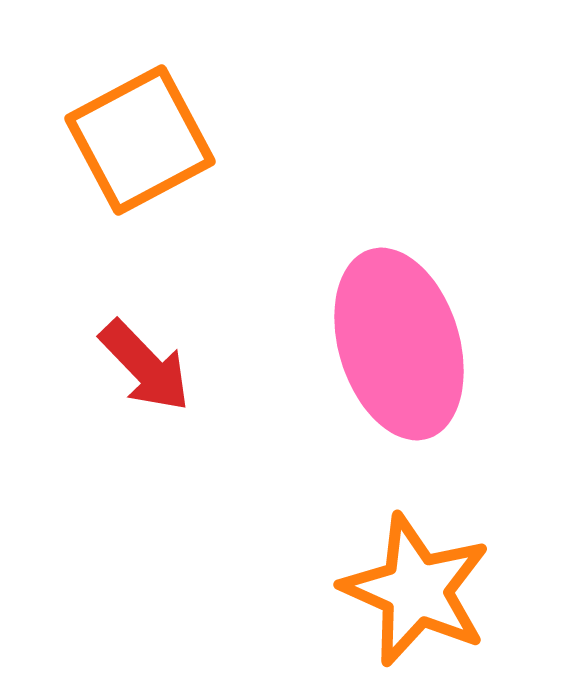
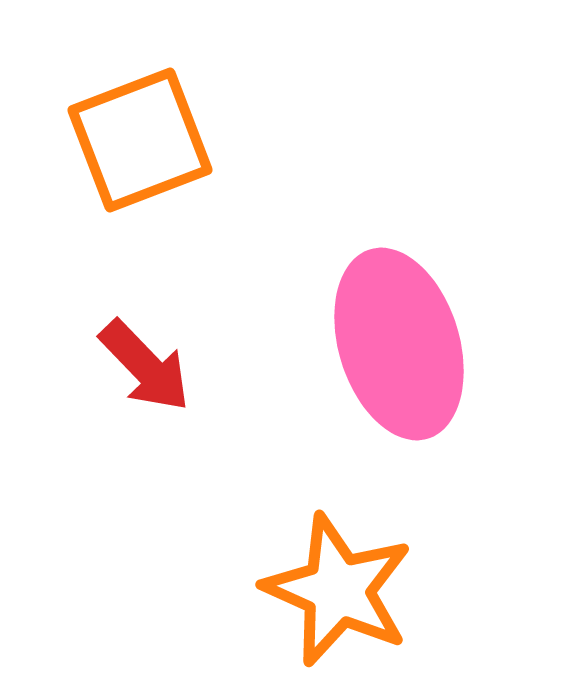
orange square: rotated 7 degrees clockwise
orange star: moved 78 px left
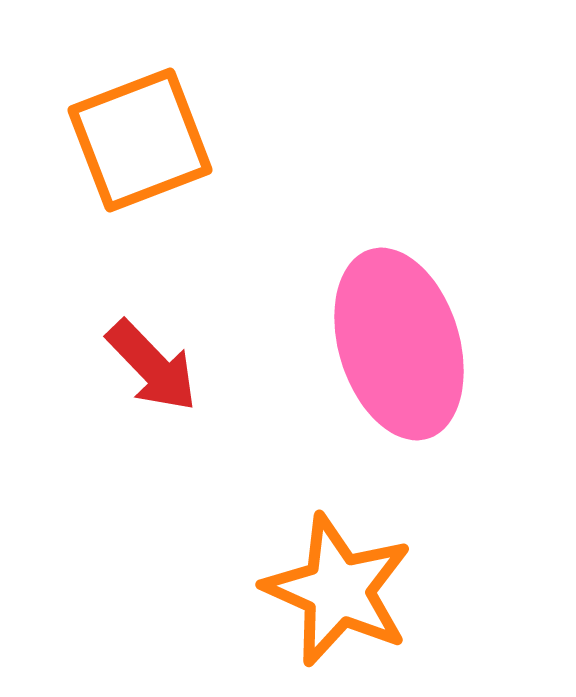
red arrow: moved 7 px right
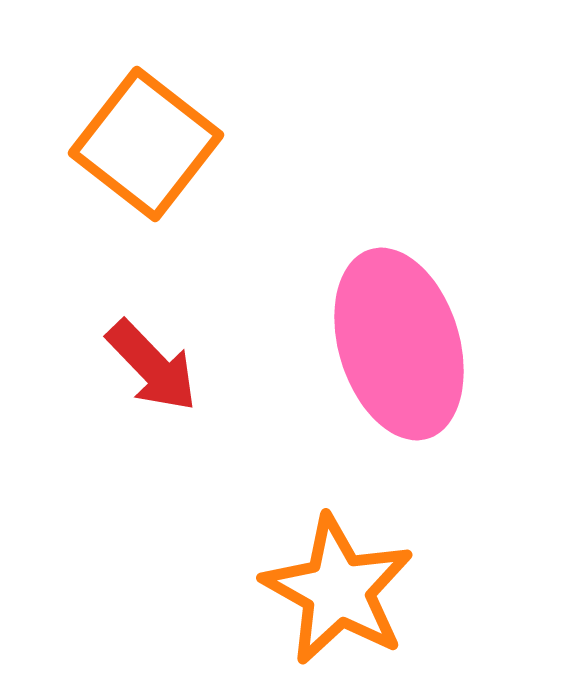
orange square: moved 6 px right, 4 px down; rotated 31 degrees counterclockwise
orange star: rotated 5 degrees clockwise
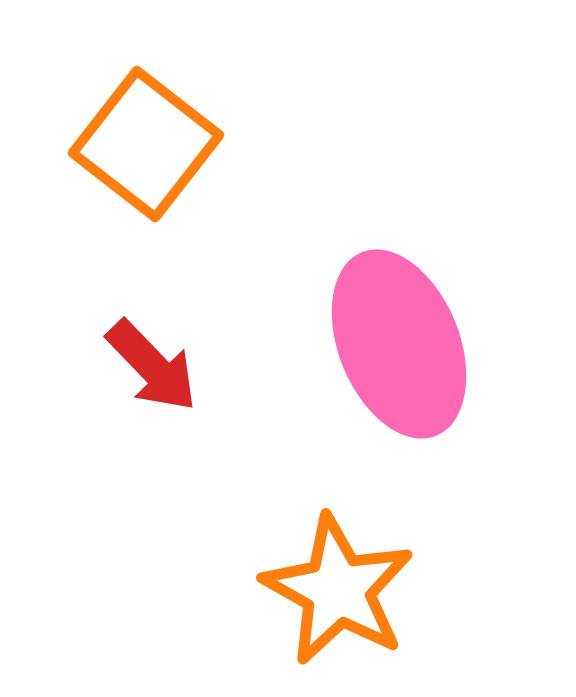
pink ellipse: rotated 5 degrees counterclockwise
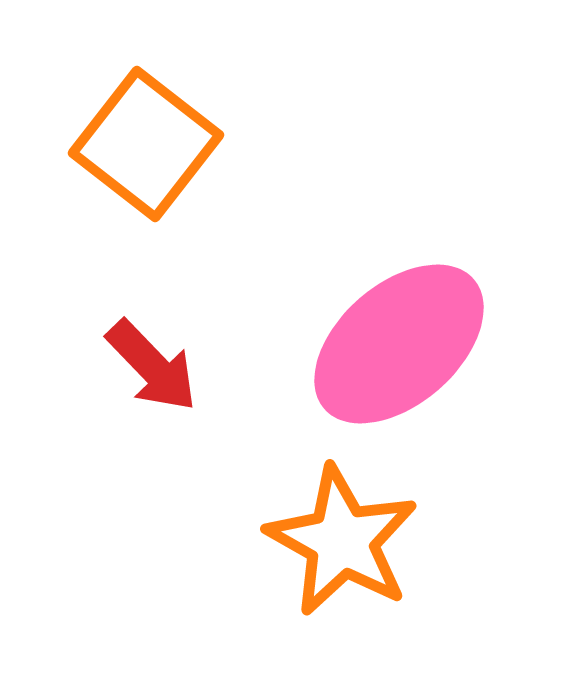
pink ellipse: rotated 71 degrees clockwise
orange star: moved 4 px right, 49 px up
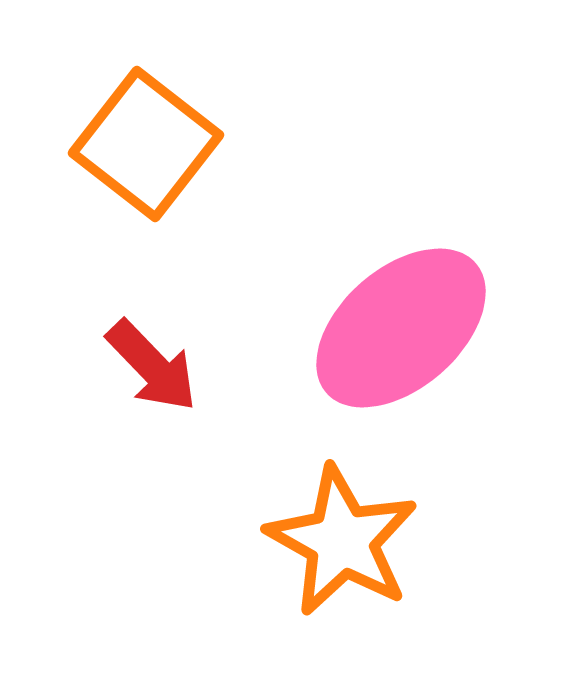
pink ellipse: moved 2 px right, 16 px up
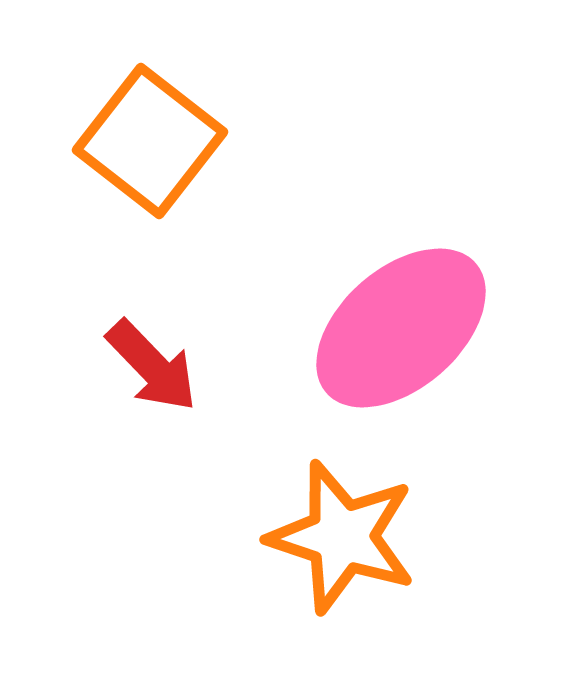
orange square: moved 4 px right, 3 px up
orange star: moved 4 px up; rotated 11 degrees counterclockwise
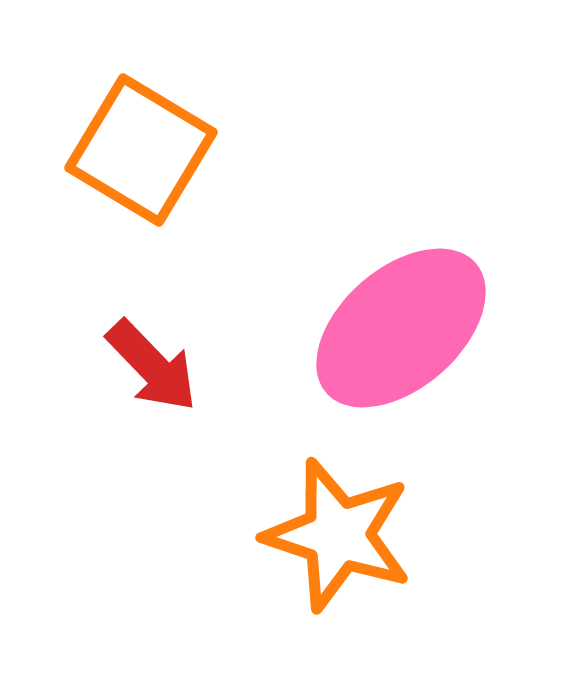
orange square: moved 9 px left, 9 px down; rotated 7 degrees counterclockwise
orange star: moved 4 px left, 2 px up
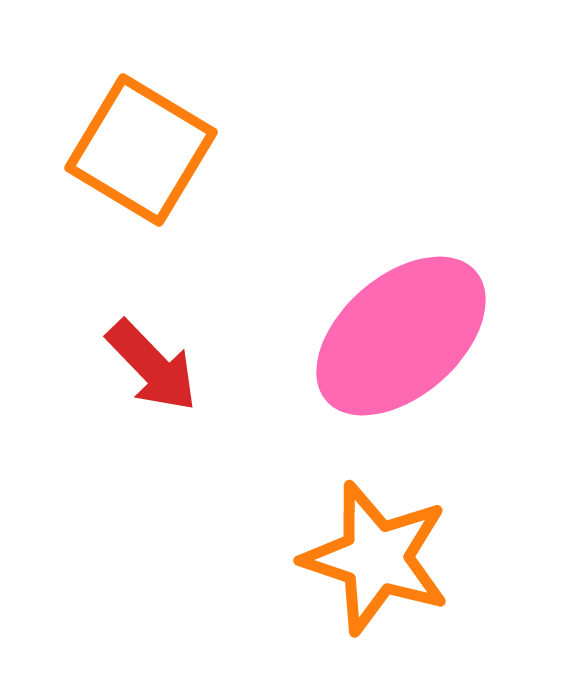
pink ellipse: moved 8 px down
orange star: moved 38 px right, 23 px down
